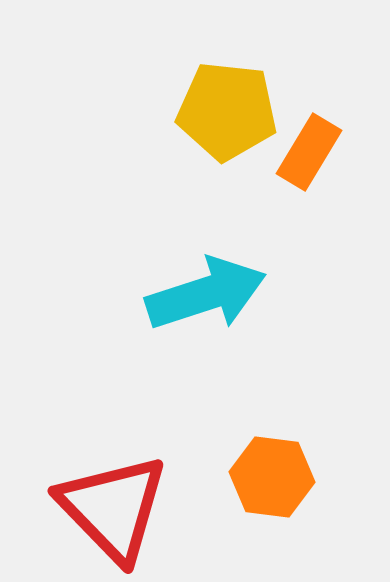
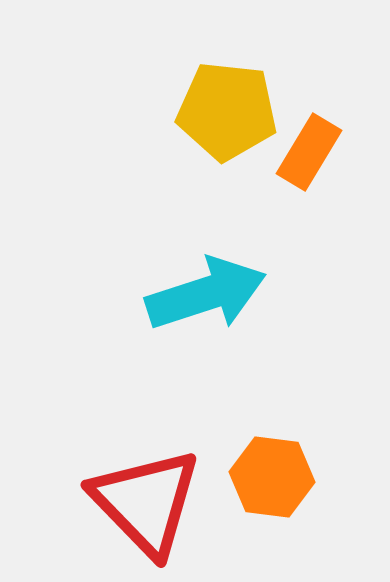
red triangle: moved 33 px right, 6 px up
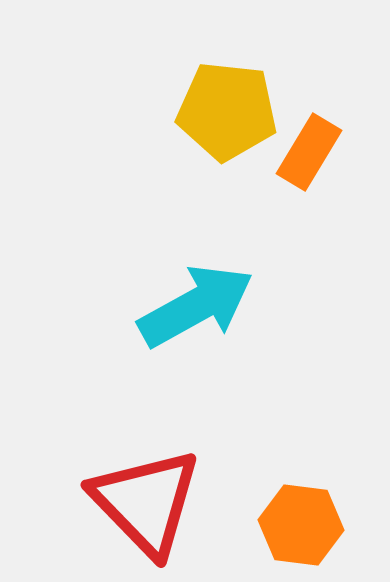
cyan arrow: moved 10 px left, 12 px down; rotated 11 degrees counterclockwise
orange hexagon: moved 29 px right, 48 px down
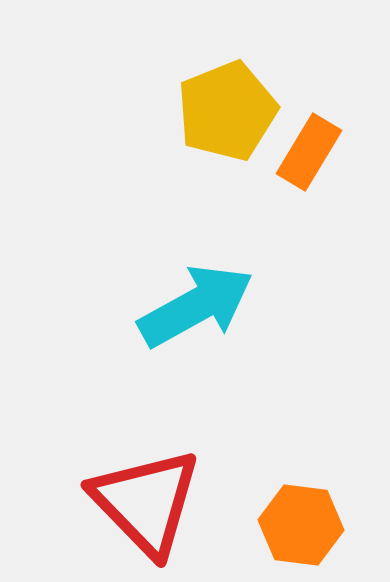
yellow pentagon: rotated 28 degrees counterclockwise
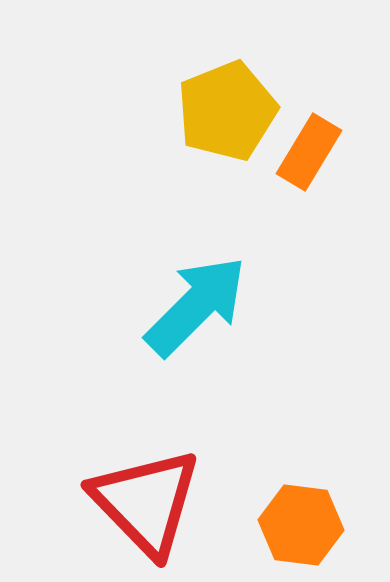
cyan arrow: rotated 16 degrees counterclockwise
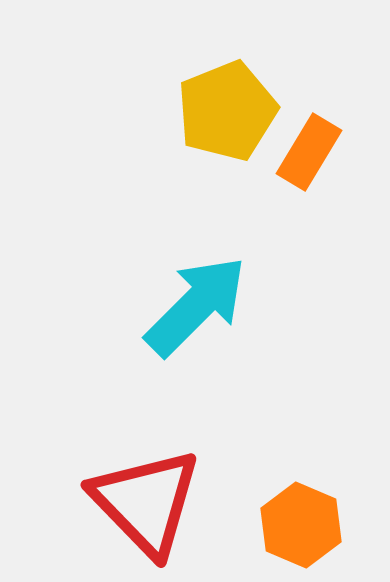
orange hexagon: rotated 16 degrees clockwise
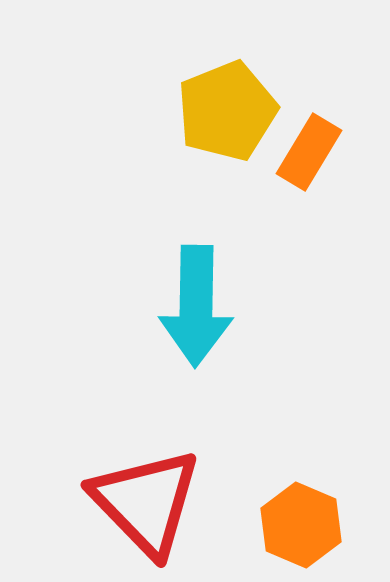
cyan arrow: rotated 136 degrees clockwise
